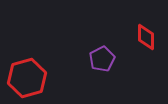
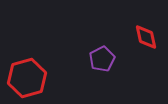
red diamond: rotated 12 degrees counterclockwise
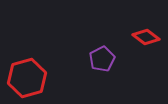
red diamond: rotated 40 degrees counterclockwise
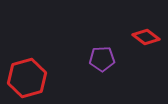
purple pentagon: rotated 25 degrees clockwise
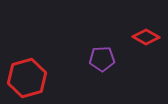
red diamond: rotated 8 degrees counterclockwise
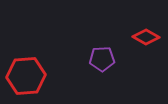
red hexagon: moved 1 px left, 2 px up; rotated 12 degrees clockwise
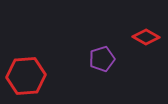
purple pentagon: rotated 15 degrees counterclockwise
